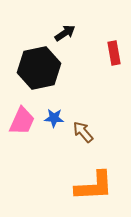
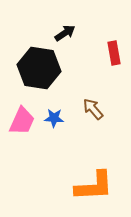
black hexagon: rotated 21 degrees clockwise
brown arrow: moved 10 px right, 23 px up
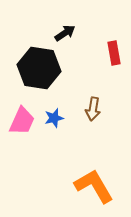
brown arrow: rotated 130 degrees counterclockwise
blue star: rotated 18 degrees counterclockwise
orange L-shape: rotated 117 degrees counterclockwise
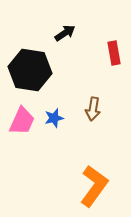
black hexagon: moved 9 px left, 2 px down
orange L-shape: rotated 66 degrees clockwise
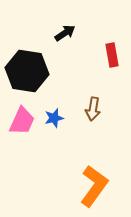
red rectangle: moved 2 px left, 2 px down
black hexagon: moved 3 px left, 1 px down
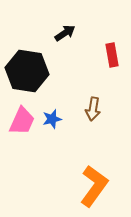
blue star: moved 2 px left, 1 px down
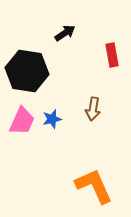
orange L-shape: rotated 60 degrees counterclockwise
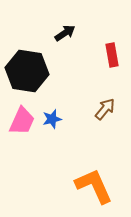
brown arrow: moved 12 px right; rotated 150 degrees counterclockwise
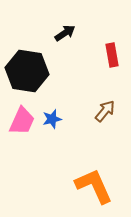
brown arrow: moved 2 px down
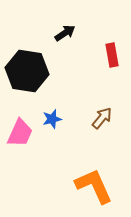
brown arrow: moved 3 px left, 7 px down
pink trapezoid: moved 2 px left, 12 px down
